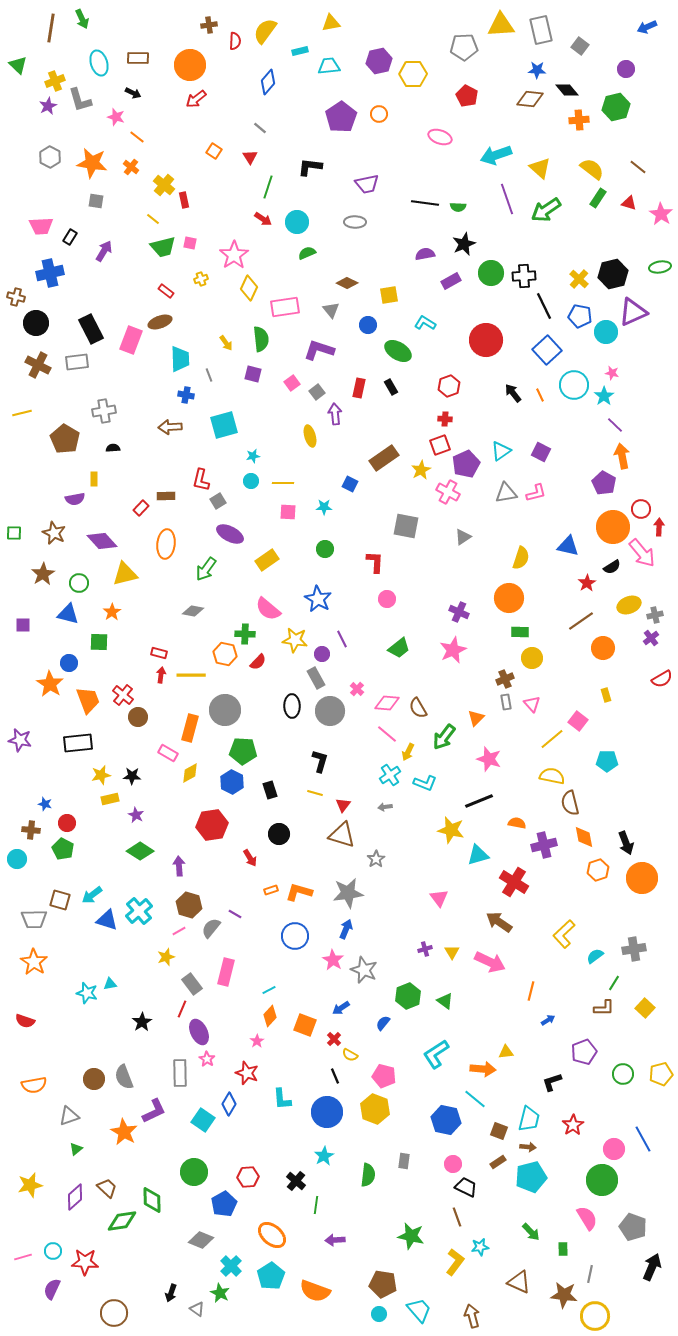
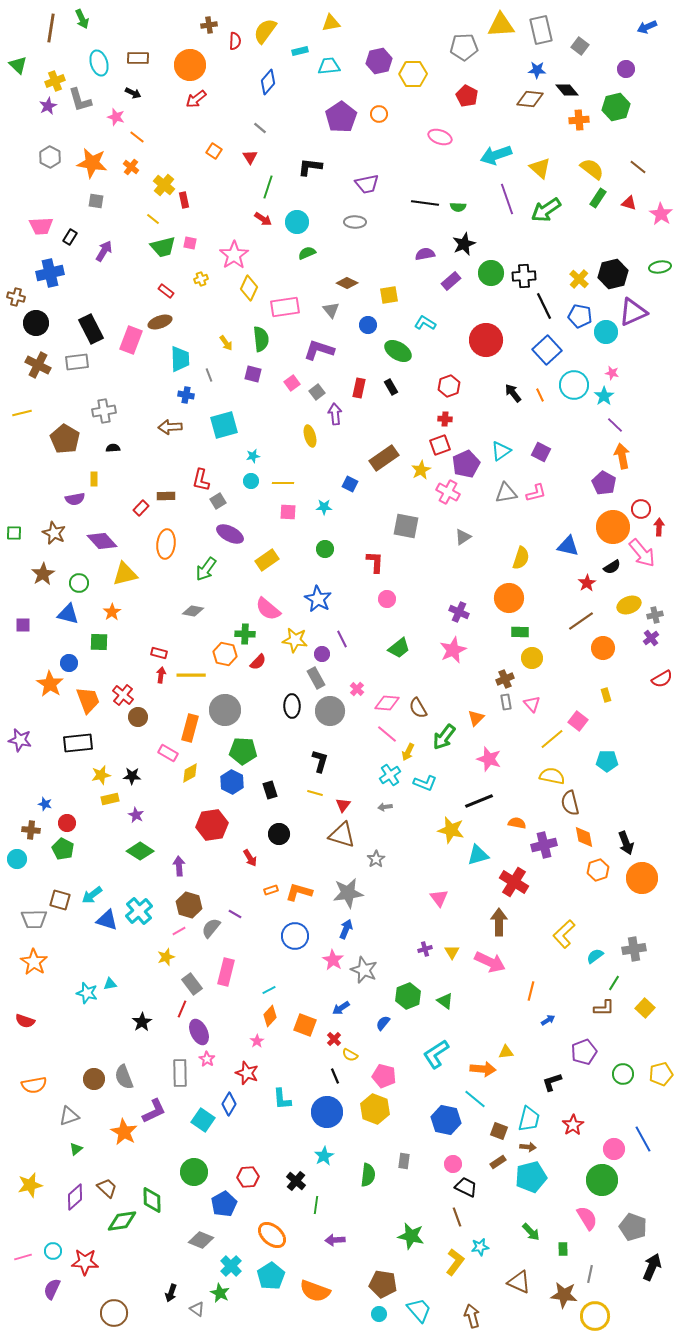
purple rectangle at (451, 281): rotated 12 degrees counterclockwise
brown arrow at (499, 922): rotated 56 degrees clockwise
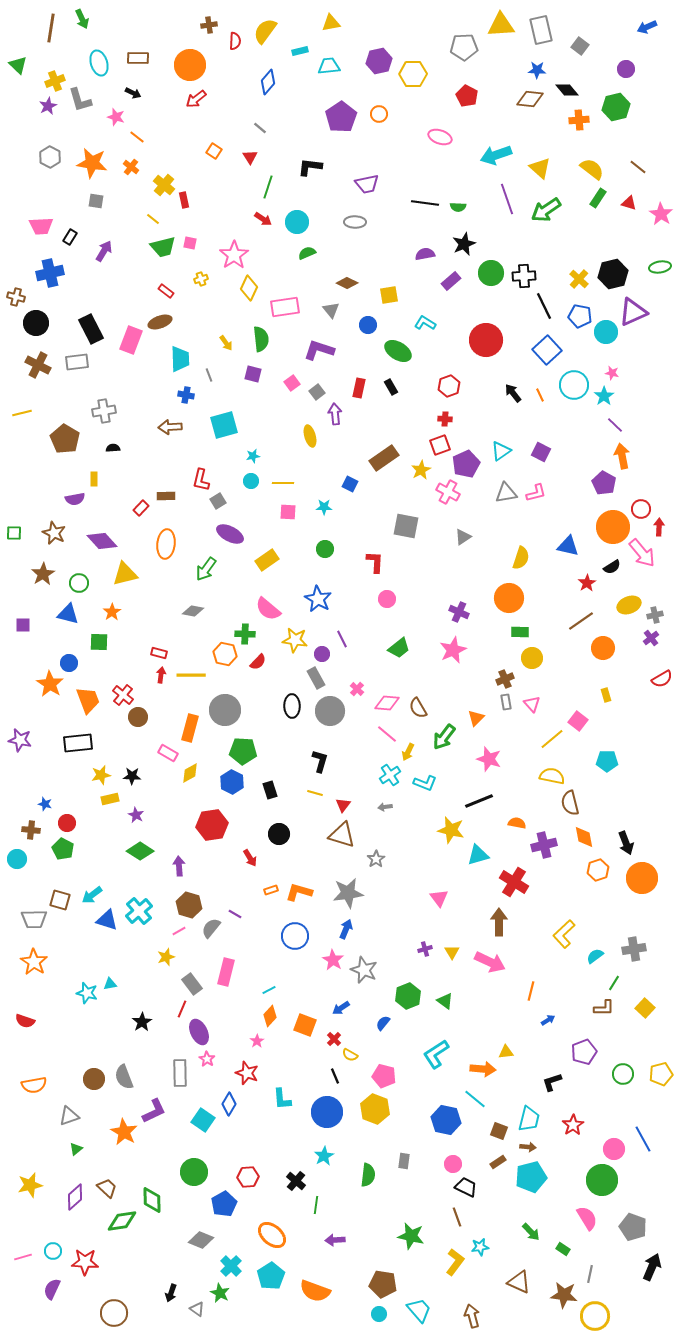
green rectangle at (563, 1249): rotated 56 degrees counterclockwise
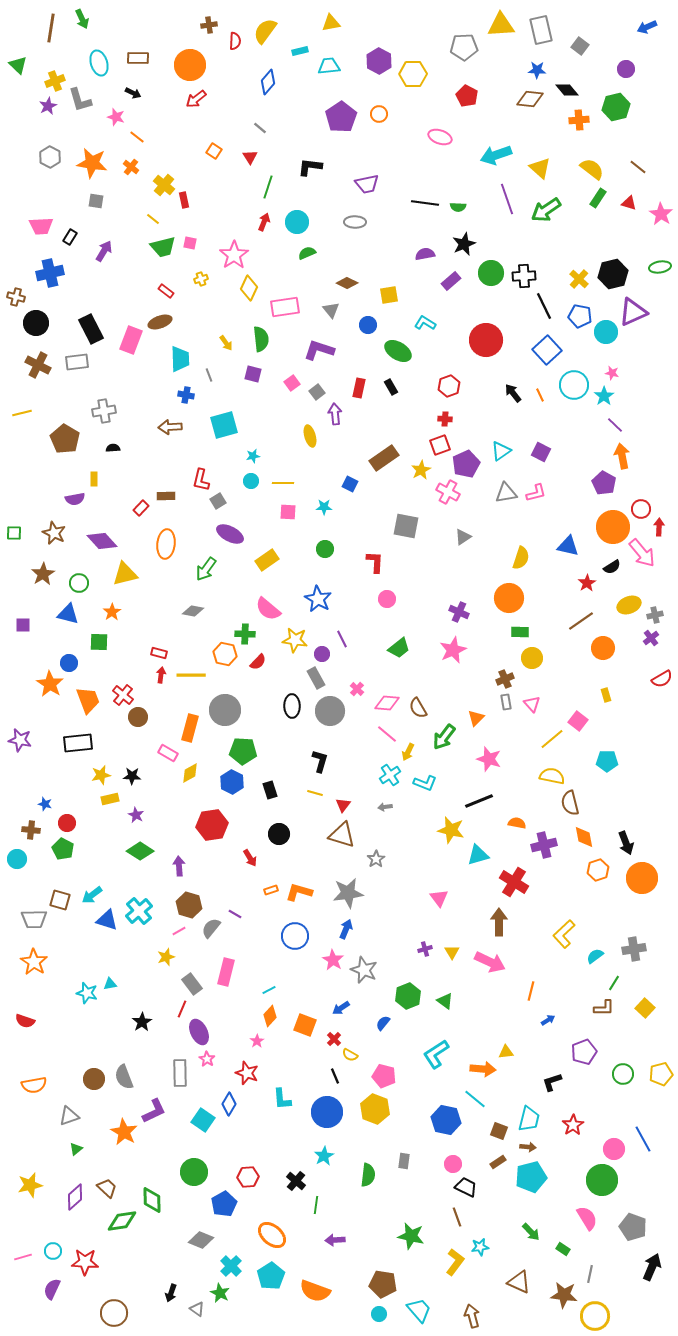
purple hexagon at (379, 61): rotated 20 degrees counterclockwise
red arrow at (263, 219): moved 1 px right, 3 px down; rotated 102 degrees counterclockwise
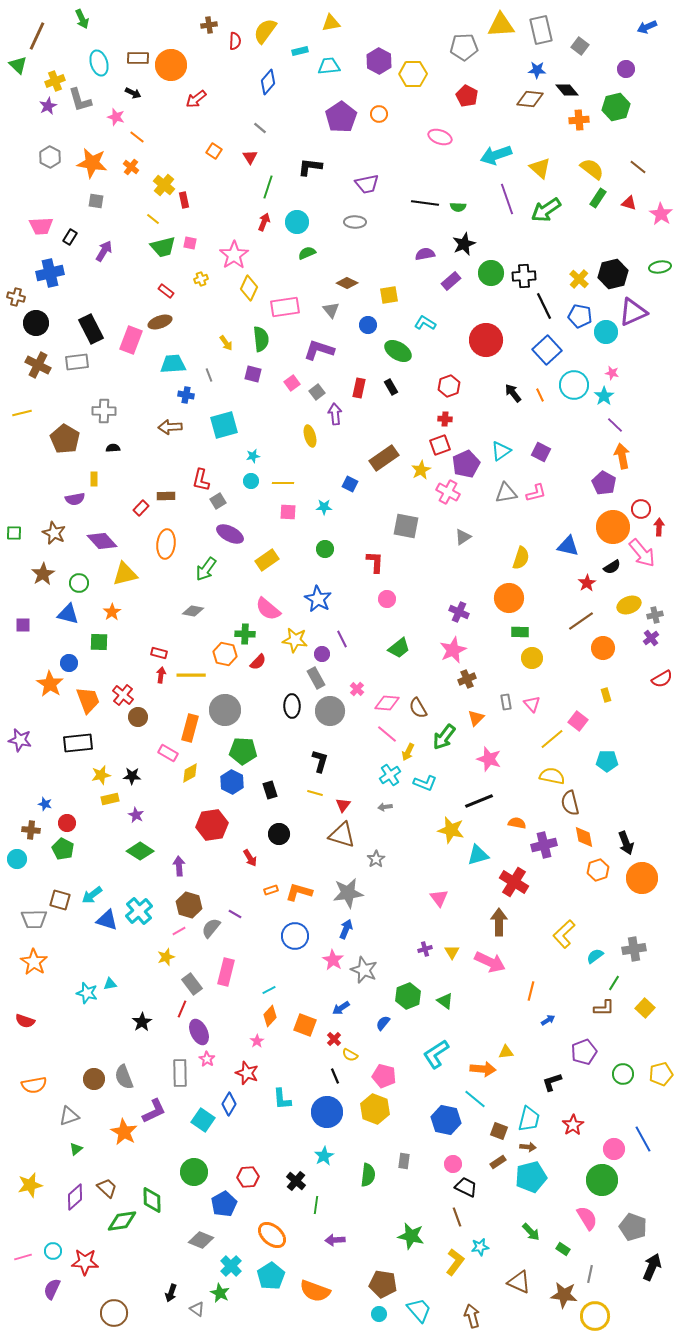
brown line at (51, 28): moved 14 px left, 8 px down; rotated 16 degrees clockwise
orange circle at (190, 65): moved 19 px left
cyan trapezoid at (180, 359): moved 7 px left, 5 px down; rotated 92 degrees counterclockwise
gray cross at (104, 411): rotated 10 degrees clockwise
brown cross at (505, 679): moved 38 px left
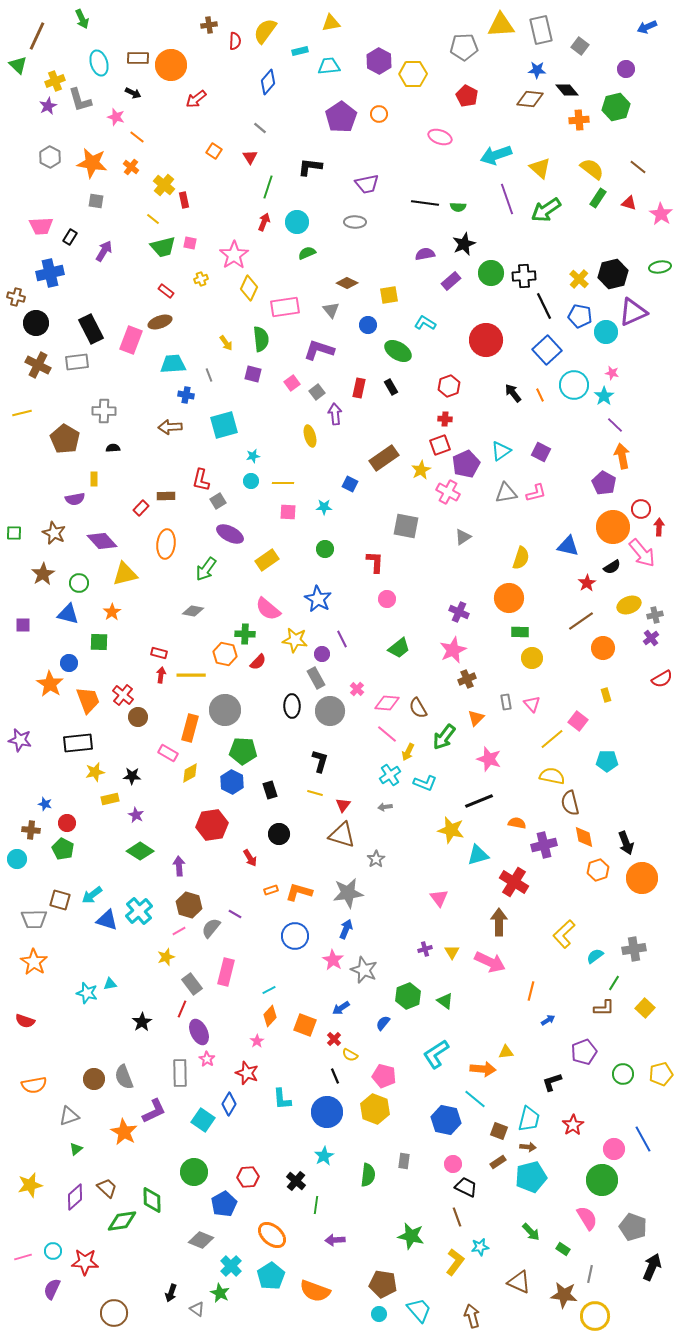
yellow star at (101, 775): moved 6 px left, 3 px up
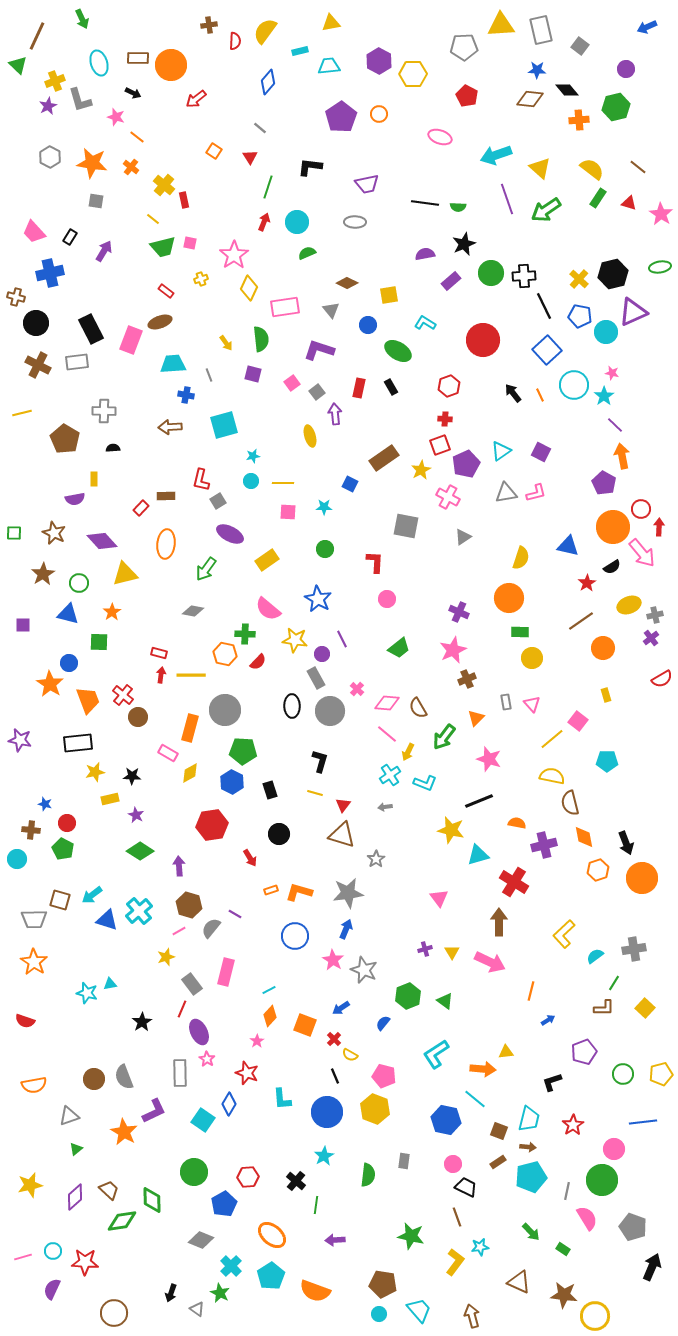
pink trapezoid at (41, 226): moved 7 px left, 6 px down; rotated 50 degrees clockwise
red circle at (486, 340): moved 3 px left
pink cross at (448, 492): moved 5 px down
blue line at (643, 1139): moved 17 px up; rotated 68 degrees counterclockwise
brown trapezoid at (107, 1188): moved 2 px right, 2 px down
gray line at (590, 1274): moved 23 px left, 83 px up
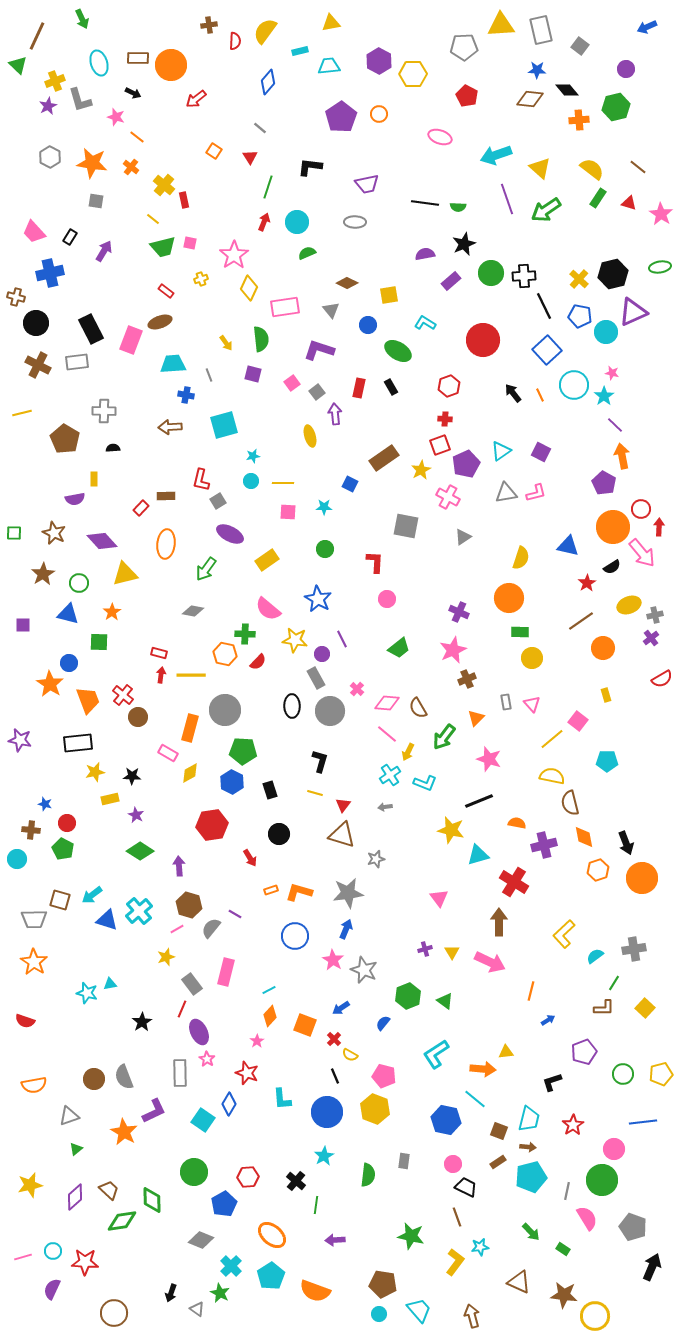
gray star at (376, 859): rotated 18 degrees clockwise
pink line at (179, 931): moved 2 px left, 2 px up
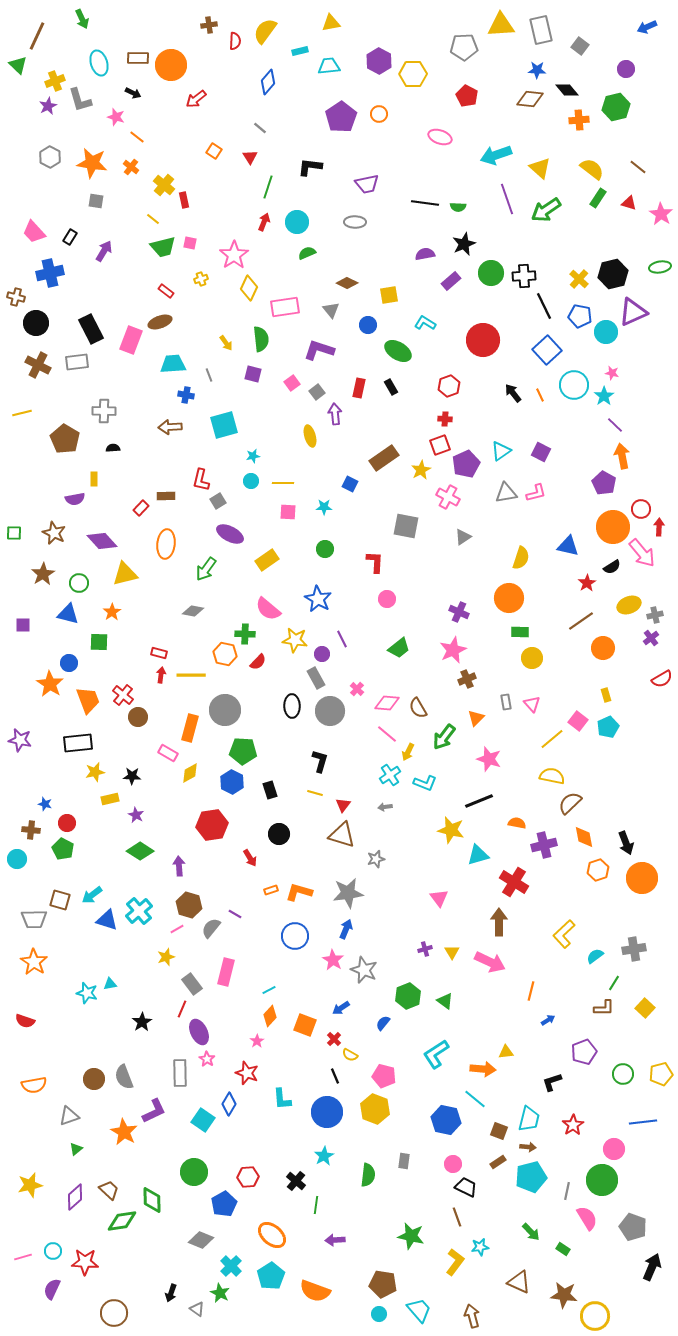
cyan pentagon at (607, 761): moved 1 px right, 34 px up; rotated 25 degrees counterclockwise
brown semicircle at (570, 803): rotated 60 degrees clockwise
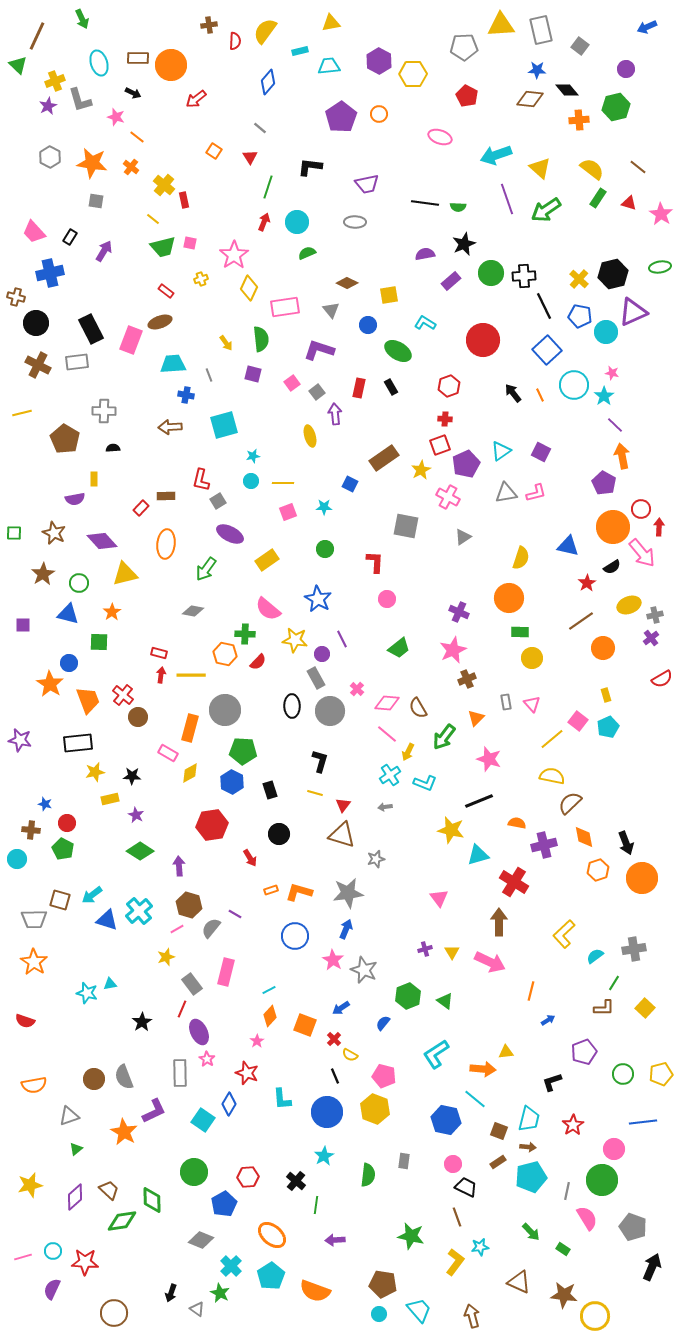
pink square at (288, 512): rotated 24 degrees counterclockwise
